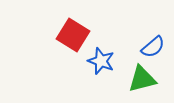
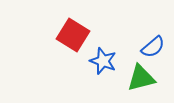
blue star: moved 2 px right
green triangle: moved 1 px left, 1 px up
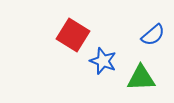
blue semicircle: moved 12 px up
green triangle: rotated 12 degrees clockwise
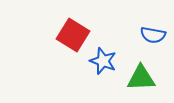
blue semicircle: rotated 50 degrees clockwise
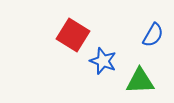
blue semicircle: rotated 70 degrees counterclockwise
green triangle: moved 1 px left, 3 px down
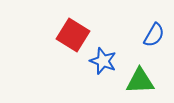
blue semicircle: moved 1 px right
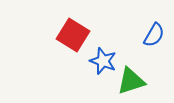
green triangle: moved 9 px left; rotated 16 degrees counterclockwise
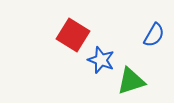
blue star: moved 2 px left, 1 px up
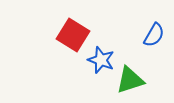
green triangle: moved 1 px left, 1 px up
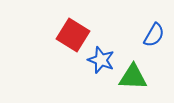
green triangle: moved 3 px right, 3 px up; rotated 20 degrees clockwise
